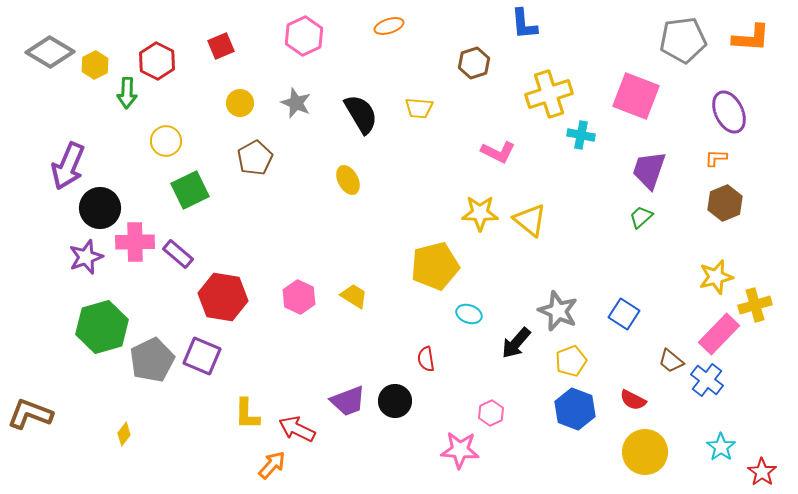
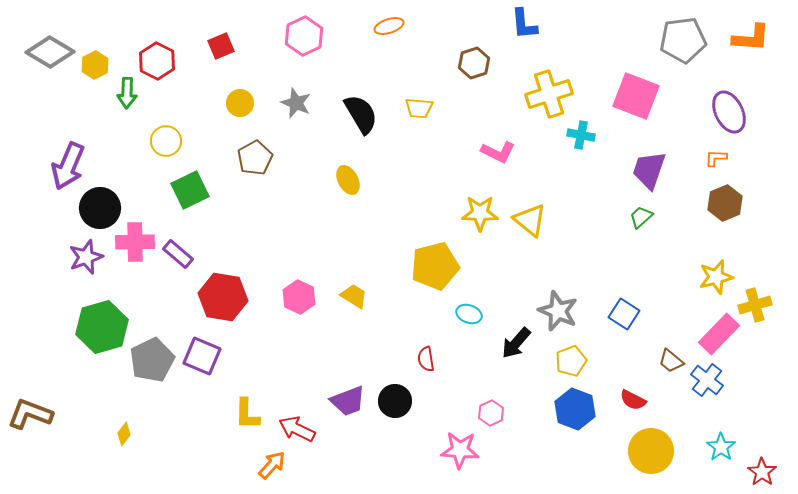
yellow circle at (645, 452): moved 6 px right, 1 px up
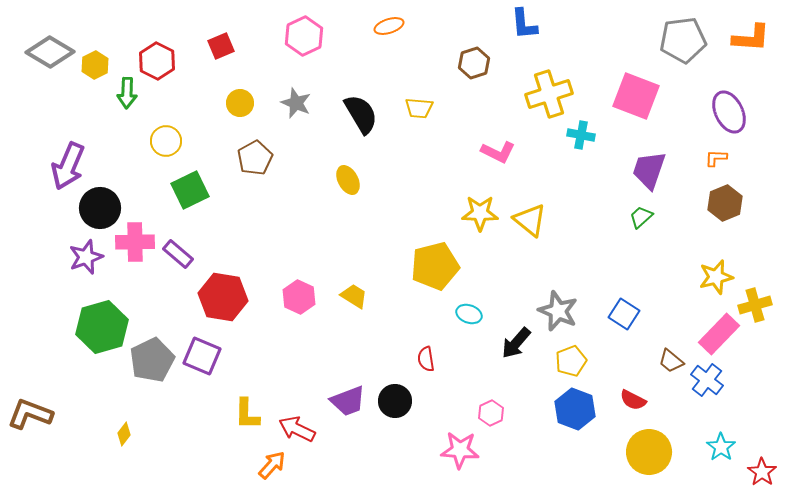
yellow circle at (651, 451): moved 2 px left, 1 px down
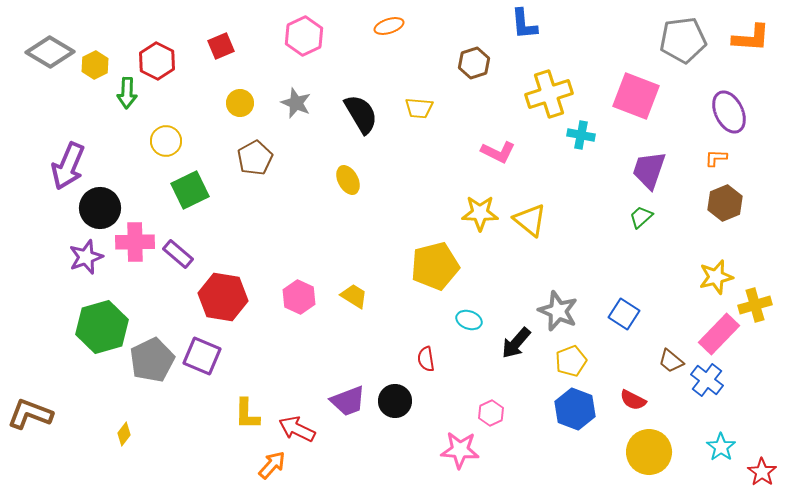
cyan ellipse at (469, 314): moved 6 px down
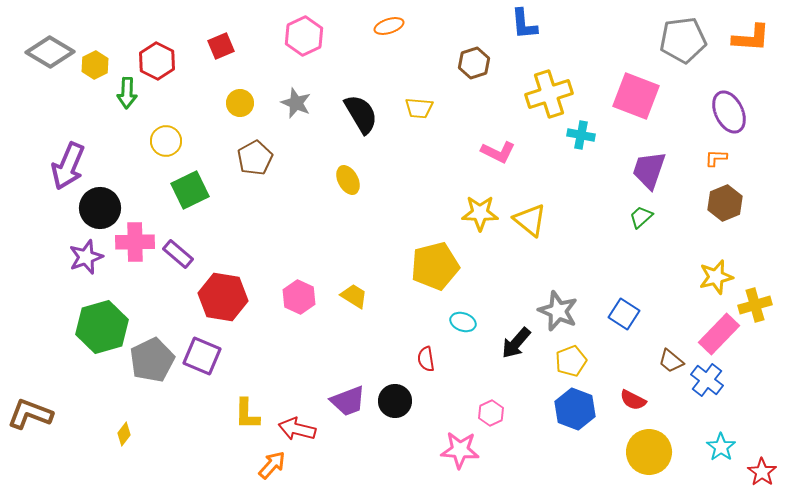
cyan ellipse at (469, 320): moved 6 px left, 2 px down
red arrow at (297, 429): rotated 12 degrees counterclockwise
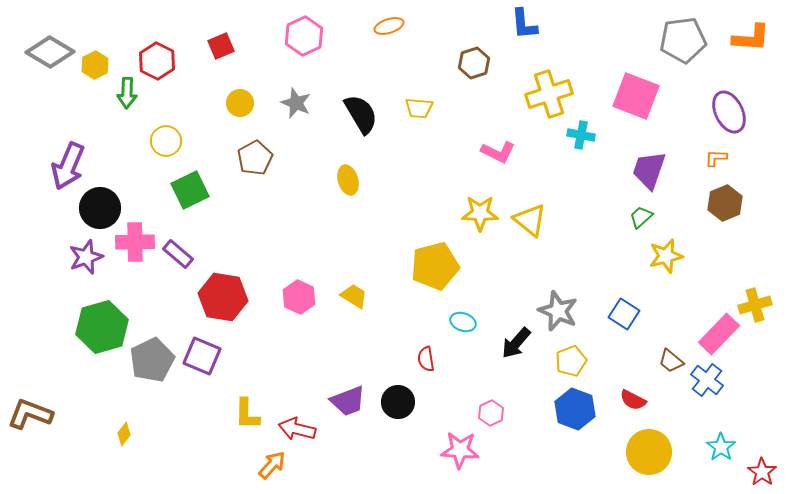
yellow ellipse at (348, 180): rotated 12 degrees clockwise
yellow star at (716, 277): moved 50 px left, 21 px up
black circle at (395, 401): moved 3 px right, 1 px down
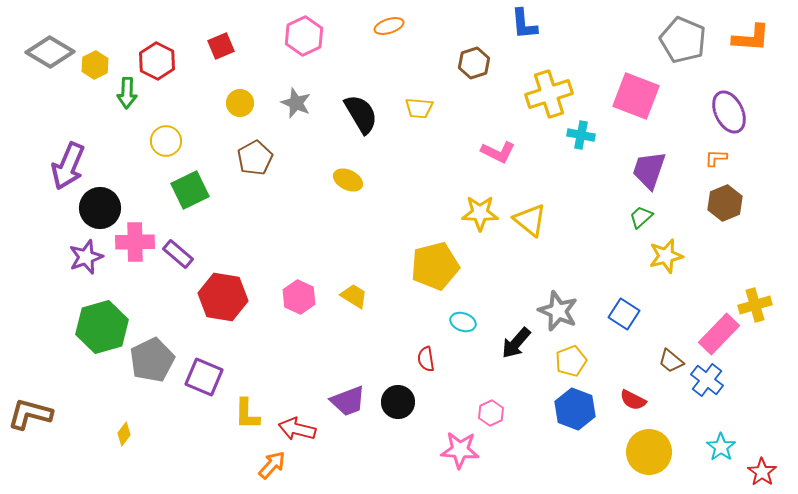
gray pentagon at (683, 40): rotated 30 degrees clockwise
yellow ellipse at (348, 180): rotated 48 degrees counterclockwise
purple square at (202, 356): moved 2 px right, 21 px down
brown L-shape at (30, 414): rotated 6 degrees counterclockwise
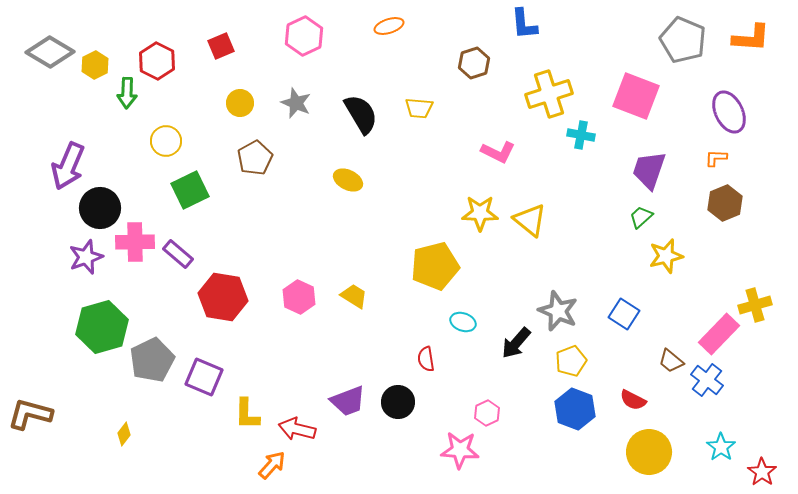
pink hexagon at (491, 413): moved 4 px left
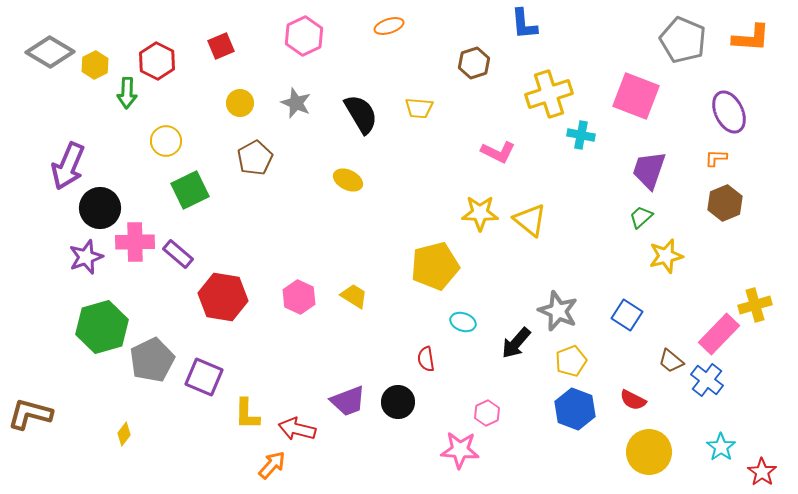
blue square at (624, 314): moved 3 px right, 1 px down
